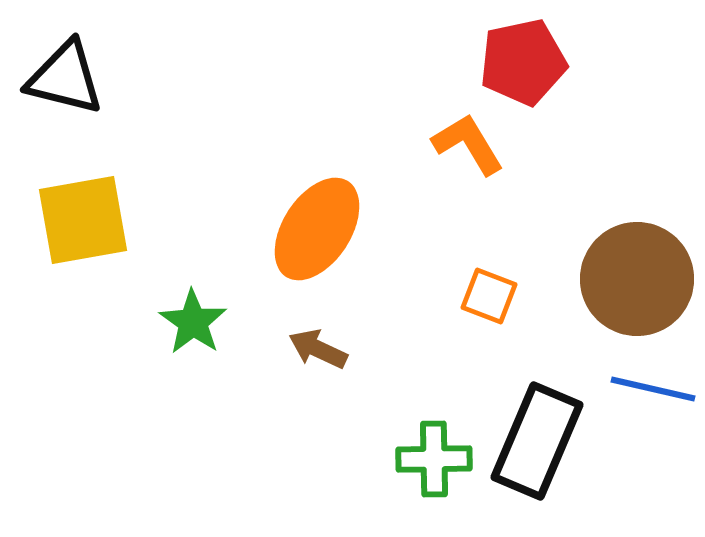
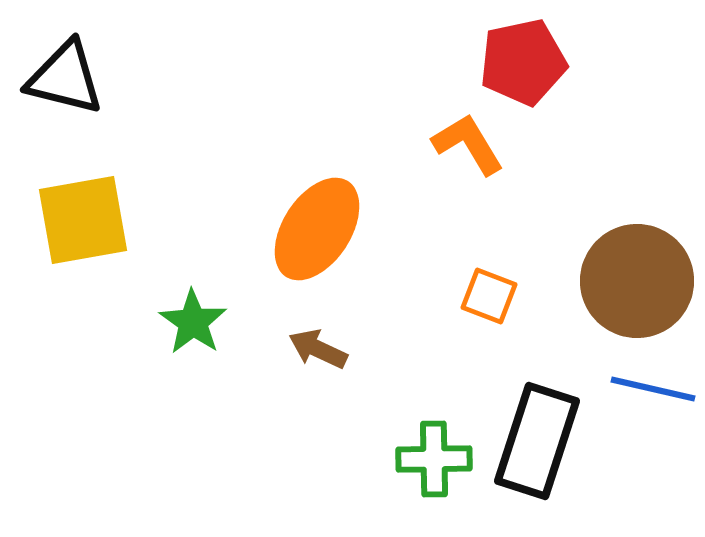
brown circle: moved 2 px down
black rectangle: rotated 5 degrees counterclockwise
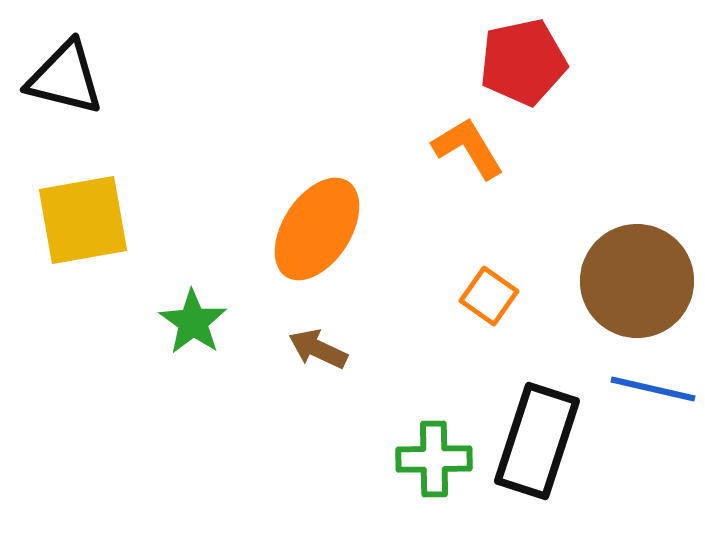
orange L-shape: moved 4 px down
orange square: rotated 14 degrees clockwise
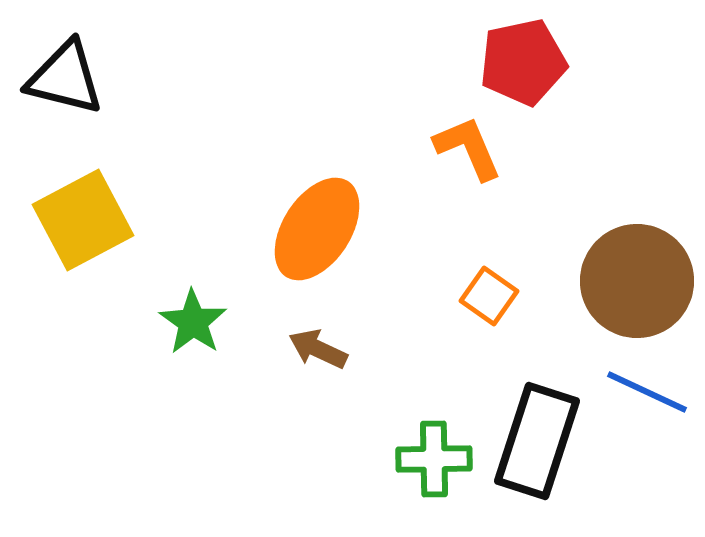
orange L-shape: rotated 8 degrees clockwise
yellow square: rotated 18 degrees counterclockwise
blue line: moved 6 px left, 3 px down; rotated 12 degrees clockwise
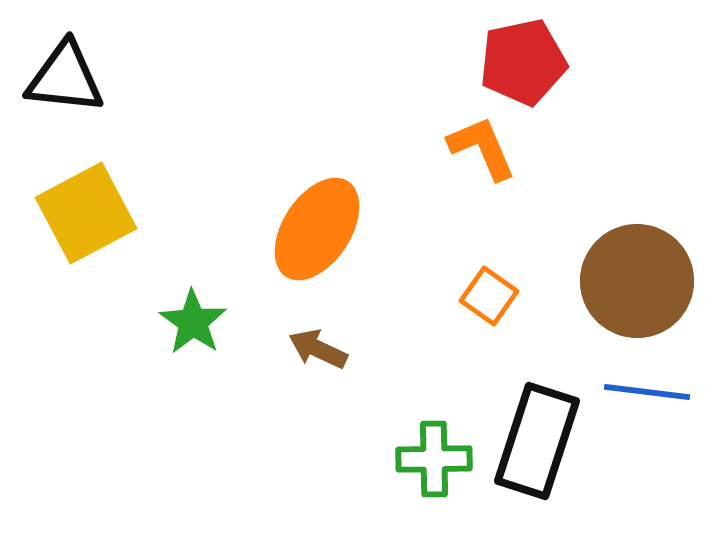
black triangle: rotated 8 degrees counterclockwise
orange L-shape: moved 14 px right
yellow square: moved 3 px right, 7 px up
blue line: rotated 18 degrees counterclockwise
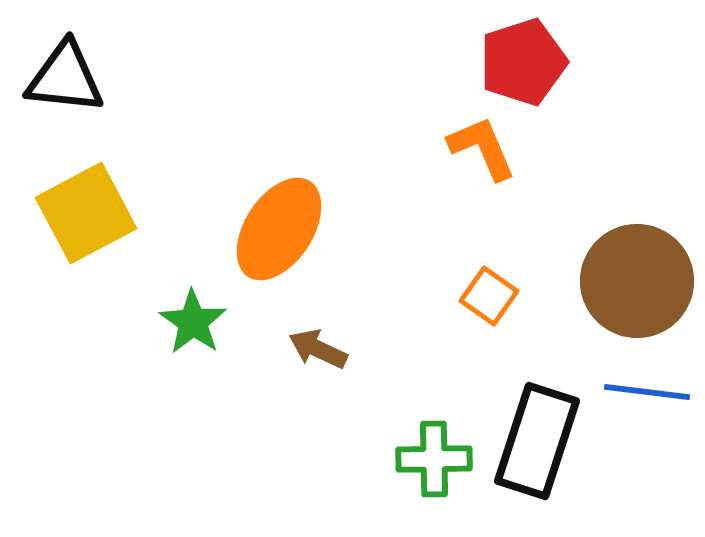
red pentagon: rotated 6 degrees counterclockwise
orange ellipse: moved 38 px left
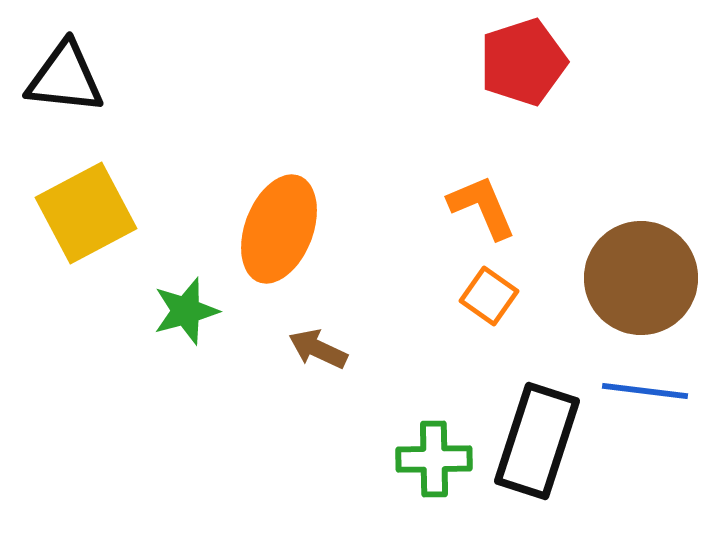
orange L-shape: moved 59 px down
orange ellipse: rotated 12 degrees counterclockwise
brown circle: moved 4 px right, 3 px up
green star: moved 7 px left, 11 px up; rotated 22 degrees clockwise
blue line: moved 2 px left, 1 px up
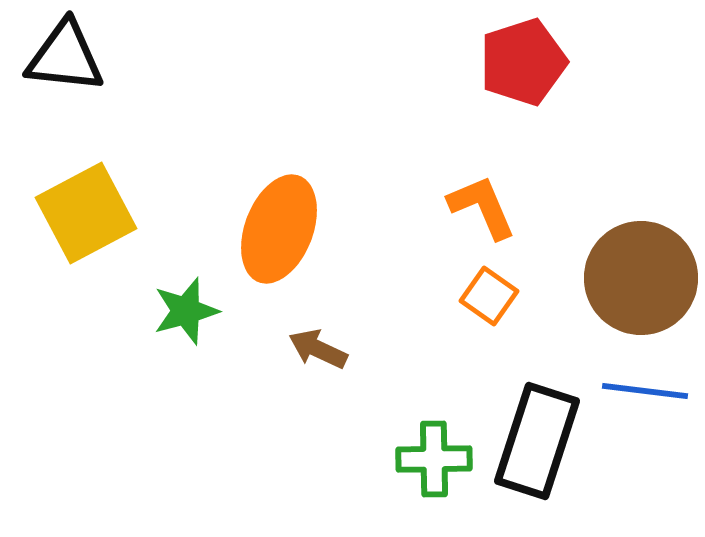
black triangle: moved 21 px up
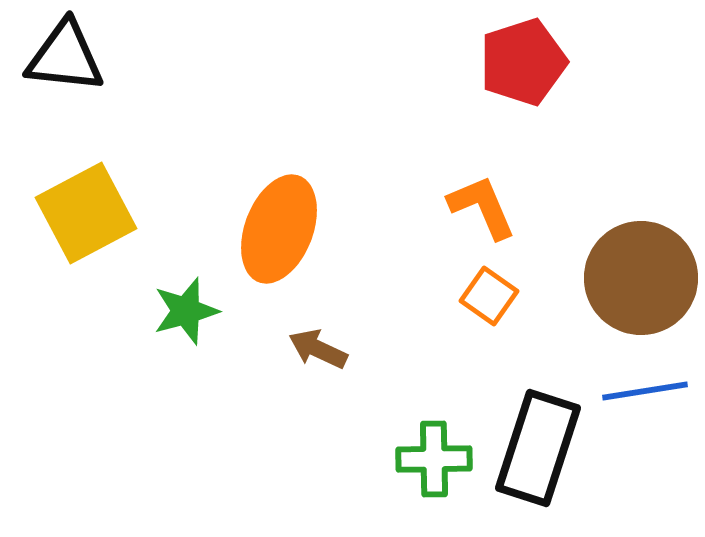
blue line: rotated 16 degrees counterclockwise
black rectangle: moved 1 px right, 7 px down
